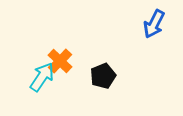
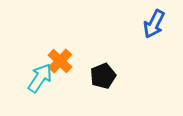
cyan arrow: moved 2 px left, 1 px down
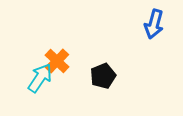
blue arrow: rotated 12 degrees counterclockwise
orange cross: moved 3 px left
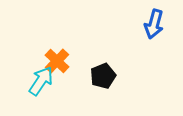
cyan arrow: moved 1 px right, 3 px down
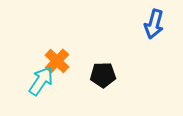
black pentagon: moved 1 px up; rotated 20 degrees clockwise
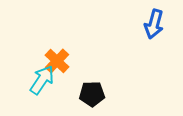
black pentagon: moved 11 px left, 19 px down
cyan arrow: moved 1 px right, 1 px up
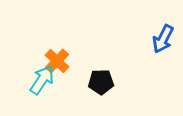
blue arrow: moved 9 px right, 15 px down; rotated 12 degrees clockwise
black pentagon: moved 9 px right, 12 px up
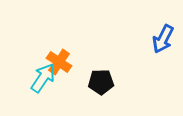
orange cross: moved 2 px right, 1 px down; rotated 10 degrees counterclockwise
cyan arrow: moved 1 px right, 2 px up
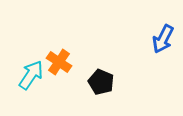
cyan arrow: moved 12 px left, 3 px up
black pentagon: rotated 25 degrees clockwise
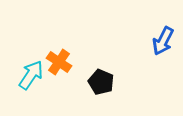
blue arrow: moved 2 px down
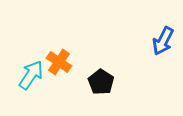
black pentagon: rotated 10 degrees clockwise
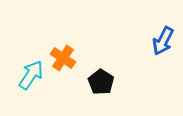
orange cross: moved 4 px right, 4 px up
